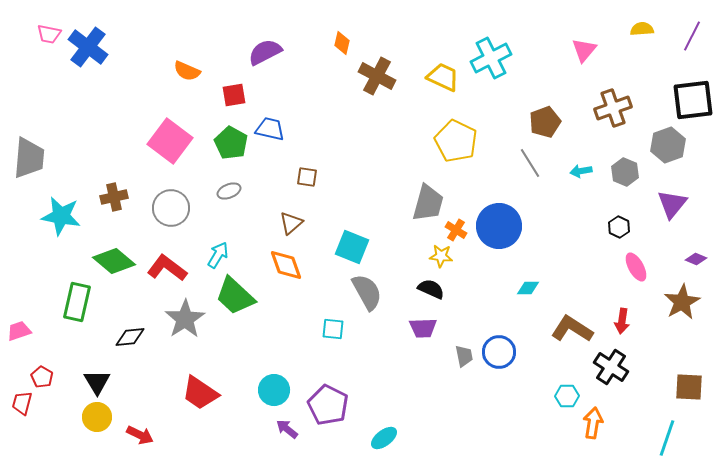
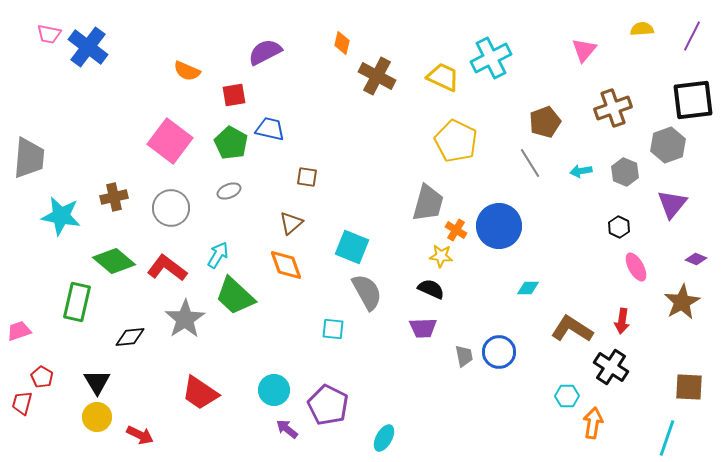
cyan ellipse at (384, 438): rotated 24 degrees counterclockwise
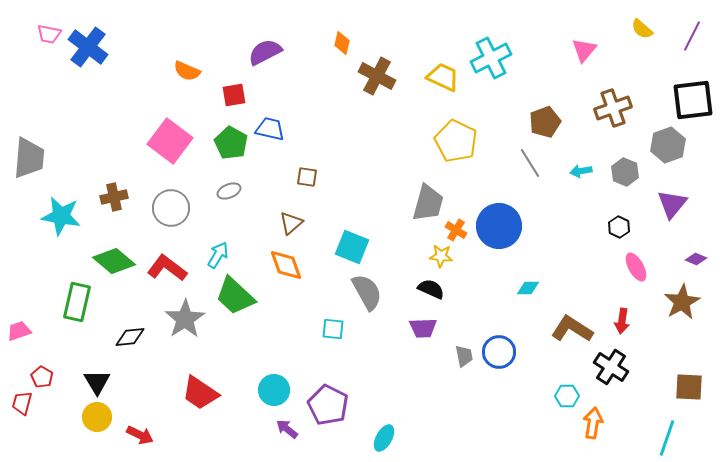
yellow semicircle at (642, 29): rotated 135 degrees counterclockwise
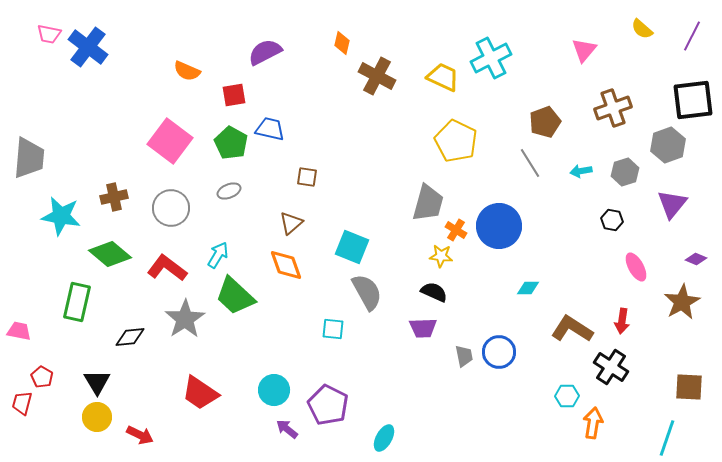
gray hexagon at (625, 172): rotated 20 degrees clockwise
black hexagon at (619, 227): moved 7 px left, 7 px up; rotated 15 degrees counterclockwise
green diamond at (114, 261): moved 4 px left, 7 px up
black semicircle at (431, 289): moved 3 px right, 3 px down
pink trapezoid at (19, 331): rotated 30 degrees clockwise
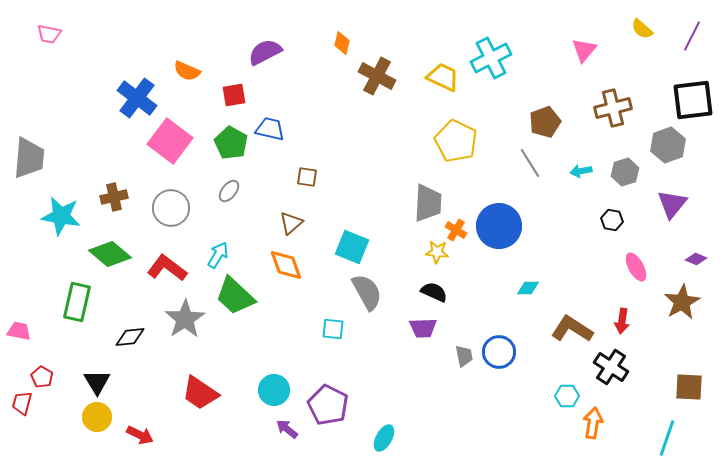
blue cross at (88, 47): moved 49 px right, 51 px down
brown cross at (613, 108): rotated 6 degrees clockwise
gray ellipse at (229, 191): rotated 30 degrees counterclockwise
gray trapezoid at (428, 203): rotated 12 degrees counterclockwise
yellow star at (441, 256): moved 4 px left, 4 px up
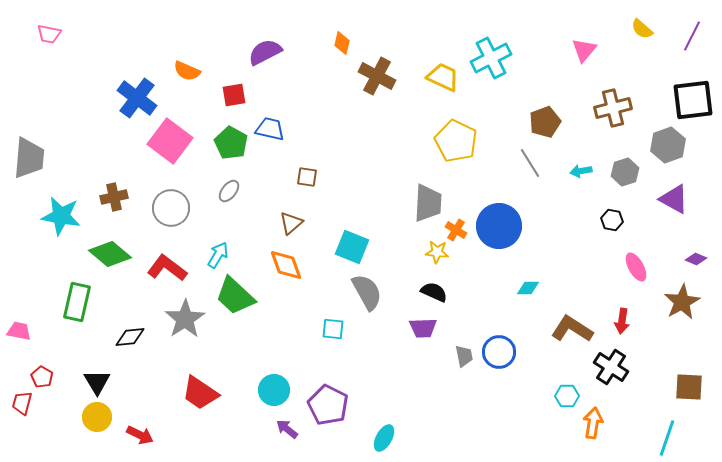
purple triangle at (672, 204): moved 2 px right, 5 px up; rotated 40 degrees counterclockwise
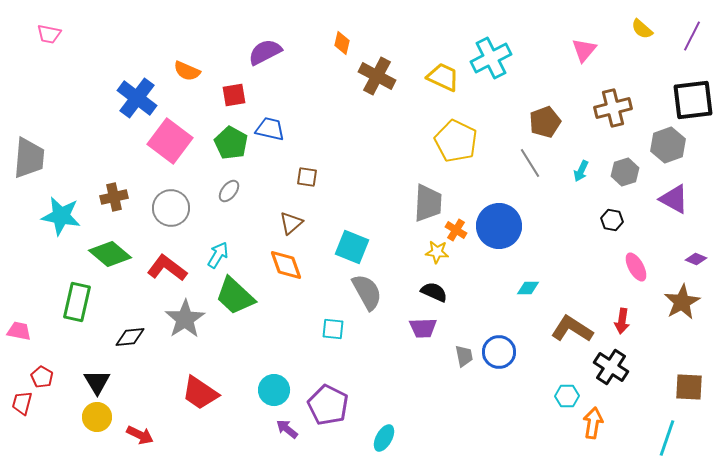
cyan arrow at (581, 171): rotated 55 degrees counterclockwise
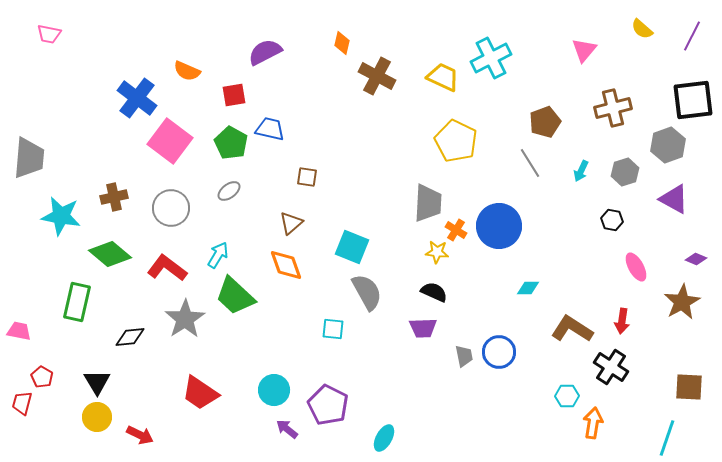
gray ellipse at (229, 191): rotated 15 degrees clockwise
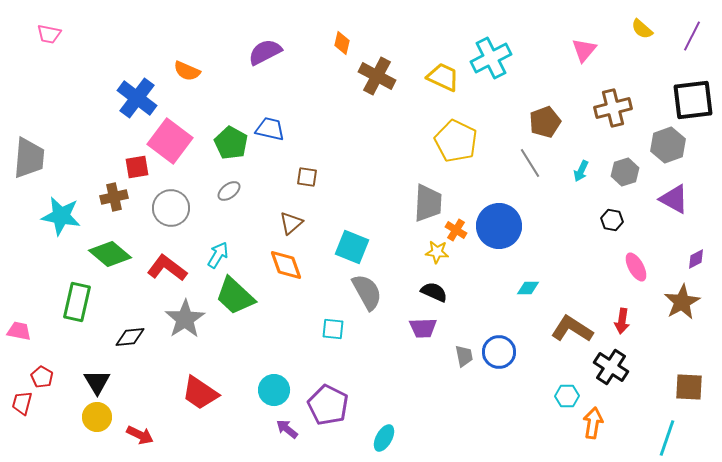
red square at (234, 95): moved 97 px left, 72 px down
purple diamond at (696, 259): rotated 50 degrees counterclockwise
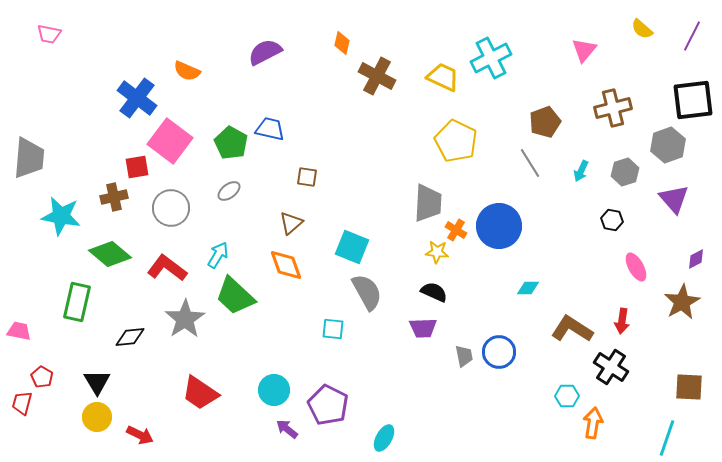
purple triangle at (674, 199): rotated 20 degrees clockwise
